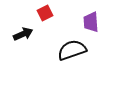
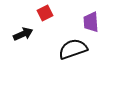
black semicircle: moved 1 px right, 1 px up
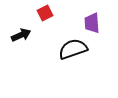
purple trapezoid: moved 1 px right, 1 px down
black arrow: moved 2 px left, 1 px down
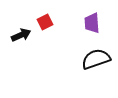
red square: moved 9 px down
black semicircle: moved 23 px right, 10 px down
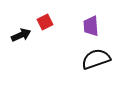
purple trapezoid: moved 1 px left, 3 px down
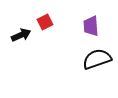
black semicircle: moved 1 px right
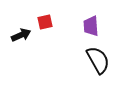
red square: rotated 14 degrees clockwise
black semicircle: moved 1 px right, 1 px down; rotated 80 degrees clockwise
